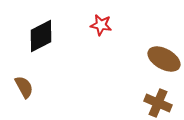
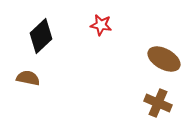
black diamond: rotated 16 degrees counterclockwise
brown semicircle: moved 4 px right, 9 px up; rotated 50 degrees counterclockwise
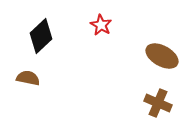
red star: rotated 20 degrees clockwise
brown ellipse: moved 2 px left, 3 px up
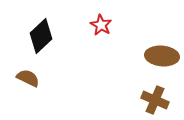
brown ellipse: rotated 24 degrees counterclockwise
brown semicircle: rotated 15 degrees clockwise
brown cross: moved 3 px left, 3 px up
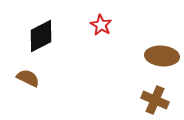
black diamond: rotated 16 degrees clockwise
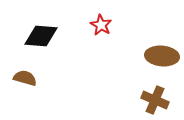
black diamond: rotated 32 degrees clockwise
brown semicircle: moved 3 px left; rotated 10 degrees counterclockwise
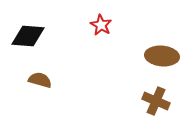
black diamond: moved 13 px left
brown semicircle: moved 15 px right, 2 px down
brown cross: moved 1 px right, 1 px down
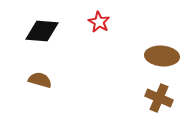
red star: moved 2 px left, 3 px up
black diamond: moved 14 px right, 5 px up
brown cross: moved 3 px right, 3 px up
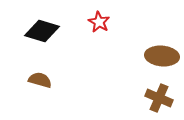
black diamond: rotated 12 degrees clockwise
